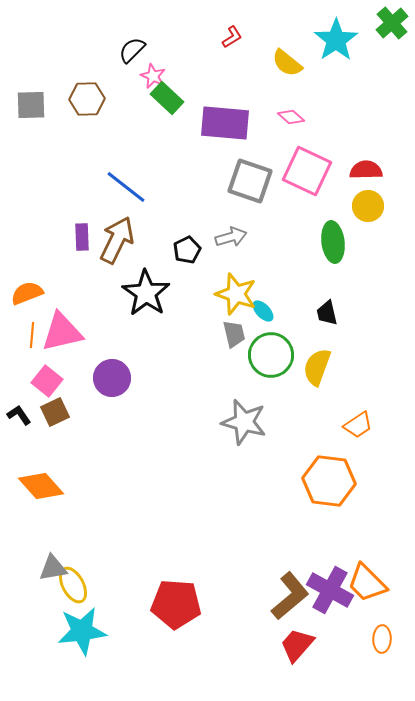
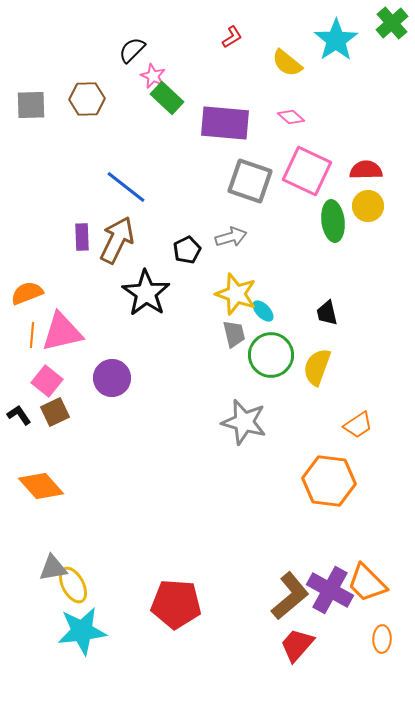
green ellipse at (333, 242): moved 21 px up
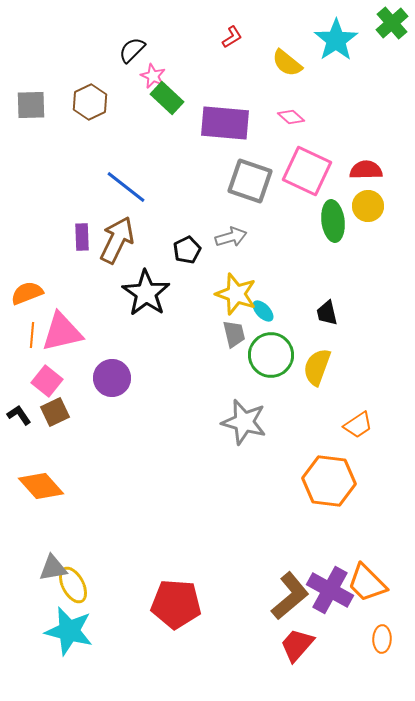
brown hexagon at (87, 99): moved 3 px right, 3 px down; rotated 24 degrees counterclockwise
cyan star at (82, 631): moved 13 px left; rotated 21 degrees clockwise
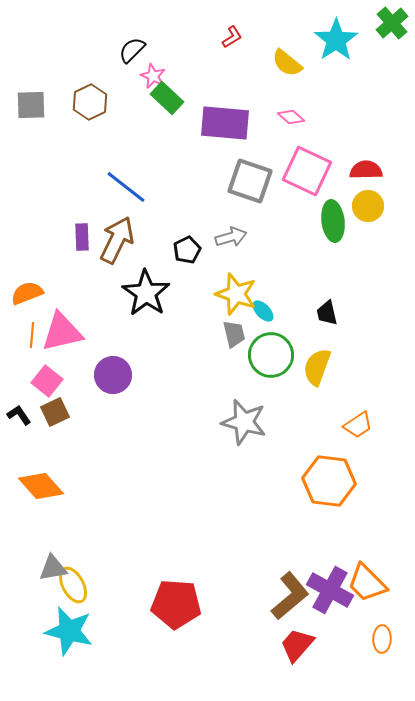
purple circle at (112, 378): moved 1 px right, 3 px up
